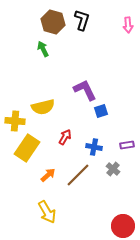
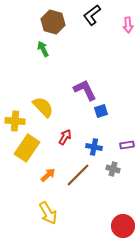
black L-shape: moved 10 px right, 5 px up; rotated 145 degrees counterclockwise
yellow semicircle: rotated 120 degrees counterclockwise
gray cross: rotated 24 degrees counterclockwise
yellow arrow: moved 1 px right, 1 px down
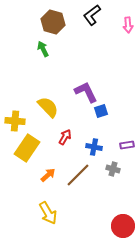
purple L-shape: moved 1 px right, 2 px down
yellow semicircle: moved 5 px right
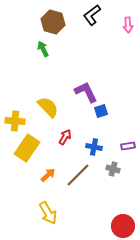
purple rectangle: moved 1 px right, 1 px down
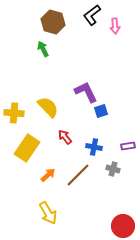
pink arrow: moved 13 px left, 1 px down
yellow cross: moved 1 px left, 8 px up
red arrow: rotated 70 degrees counterclockwise
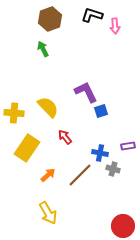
black L-shape: rotated 55 degrees clockwise
brown hexagon: moved 3 px left, 3 px up; rotated 25 degrees clockwise
blue cross: moved 6 px right, 6 px down
brown line: moved 2 px right
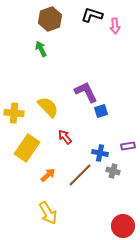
green arrow: moved 2 px left
gray cross: moved 2 px down
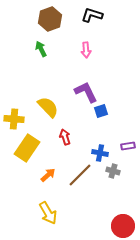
pink arrow: moved 29 px left, 24 px down
yellow cross: moved 6 px down
red arrow: rotated 21 degrees clockwise
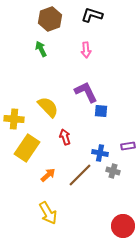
blue square: rotated 24 degrees clockwise
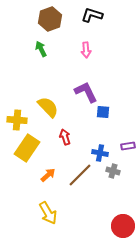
blue square: moved 2 px right, 1 px down
yellow cross: moved 3 px right, 1 px down
